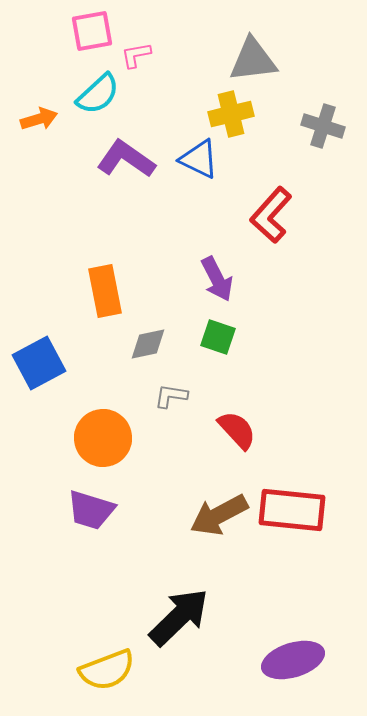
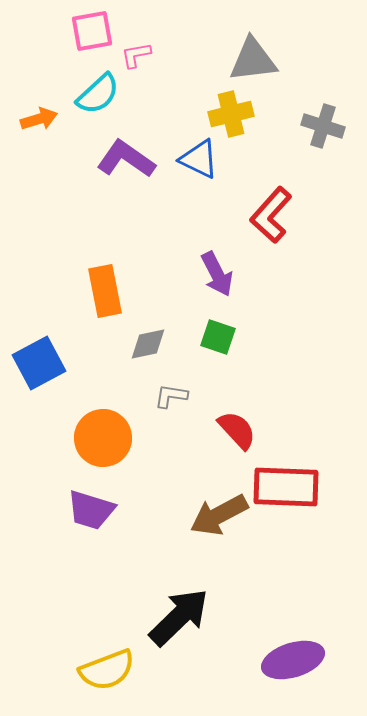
purple arrow: moved 5 px up
red rectangle: moved 6 px left, 23 px up; rotated 4 degrees counterclockwise
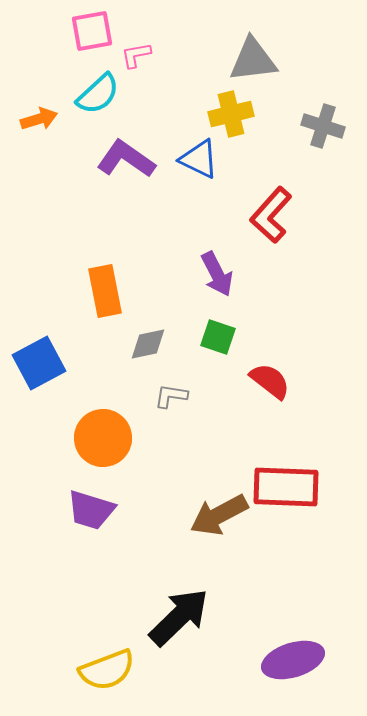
red semicircle: moved 33 px right, 49 px up; rotated 9 degrees counterclockwise
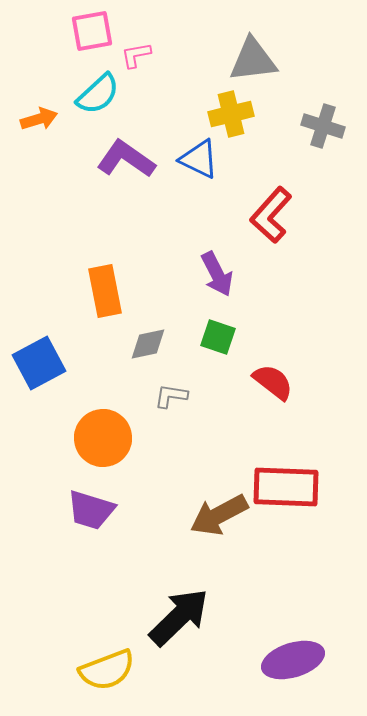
red semicircle: moved 3 px right, 1 px down
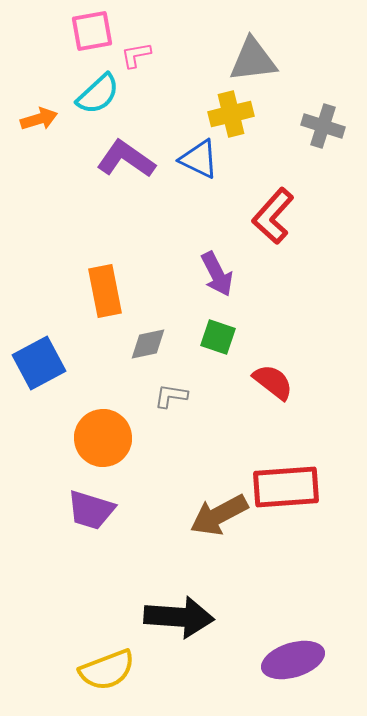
red L-shape: moved 2 px right, 1 px down
red rectangle: rotated 6 degrees counterclockwise
black arrow: rotated 48 degrees clockwise
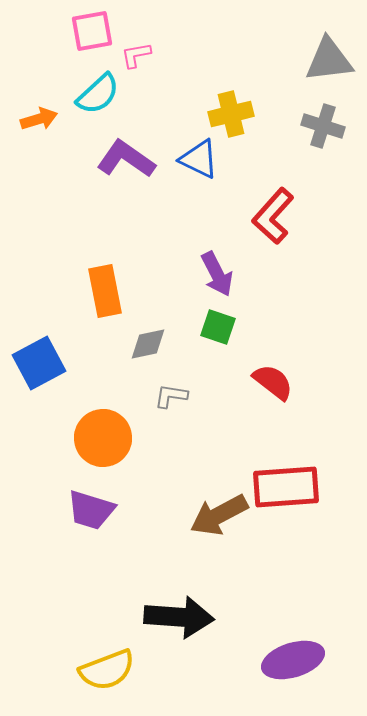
gray triangle: moved 76 px right
green square: moved 10 px up
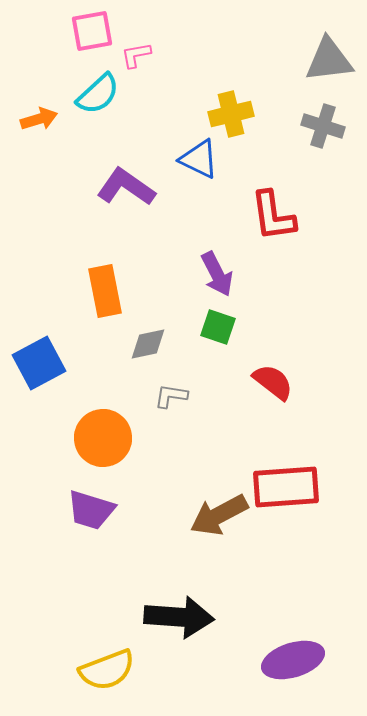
purple L-shape: moved 28 px down
red L-shape: rotated 50 degrees counterclockwise
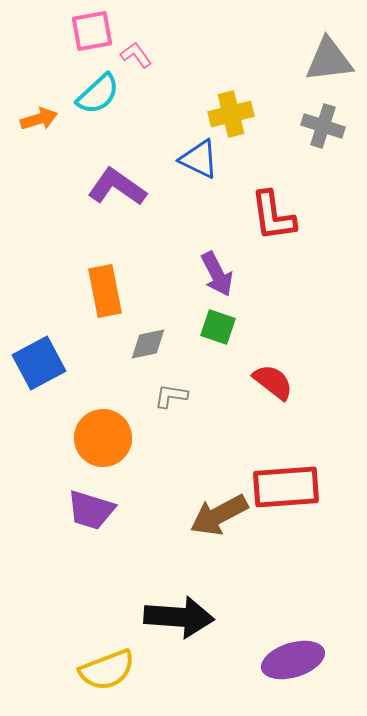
pink L-shape: rotated 64 degrees clockwise
purple L-shape: moved 9 px left
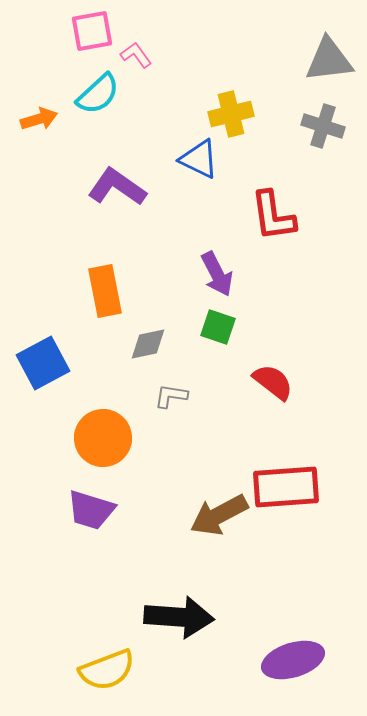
blue square: moved 4 px right
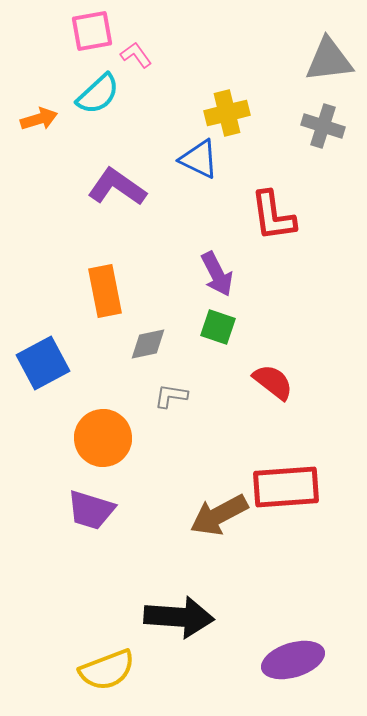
yellow cross: moved 4 px left, 1 px up
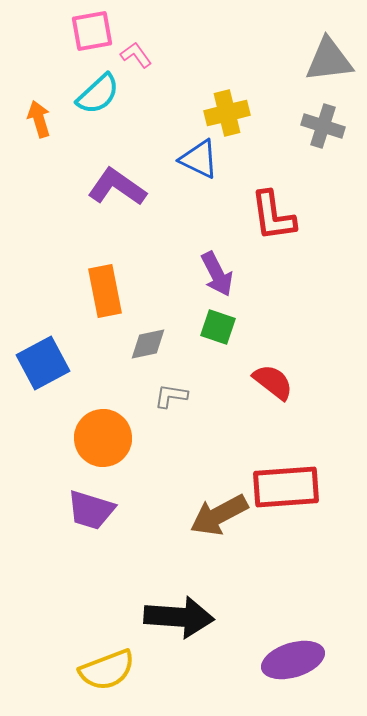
orange arrow: rotated 90 degrees counterclockwise
